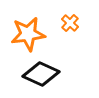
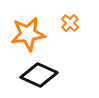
black diamond: moved 2 px left, 1 px down
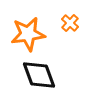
black diamond: rotated 45 degrees clockwise
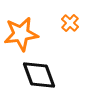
orange star: moved 7 px left
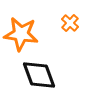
orange star: rotated 16 degrees clockwise
